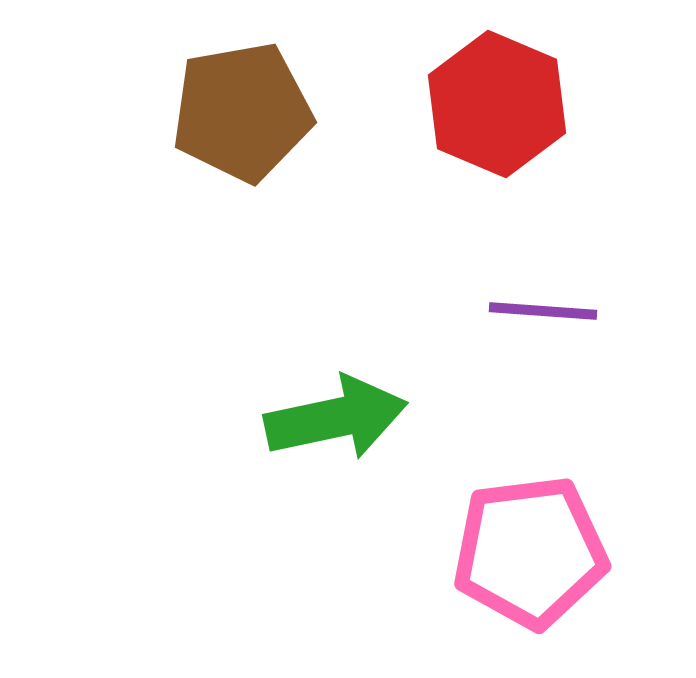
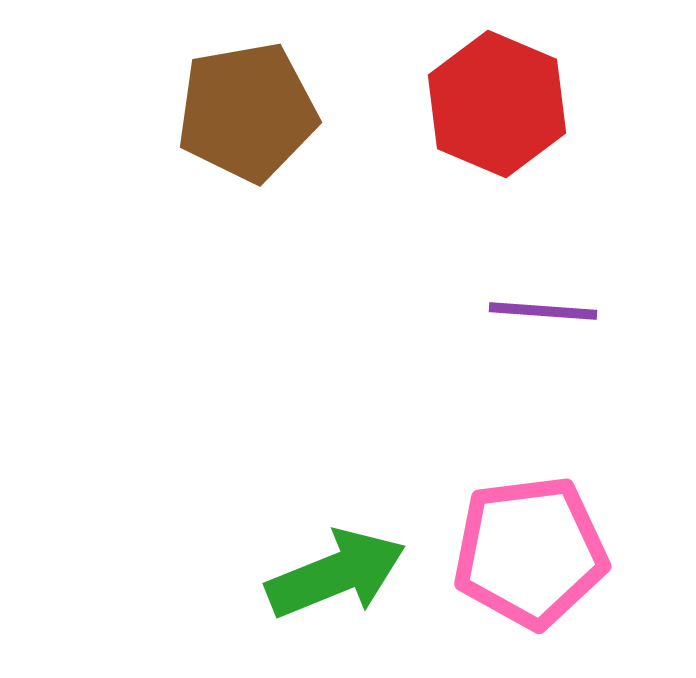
brown pentagon: moved 5 px right
green arrow: moved 156 px down; rotated 10 degrees counterclockwise
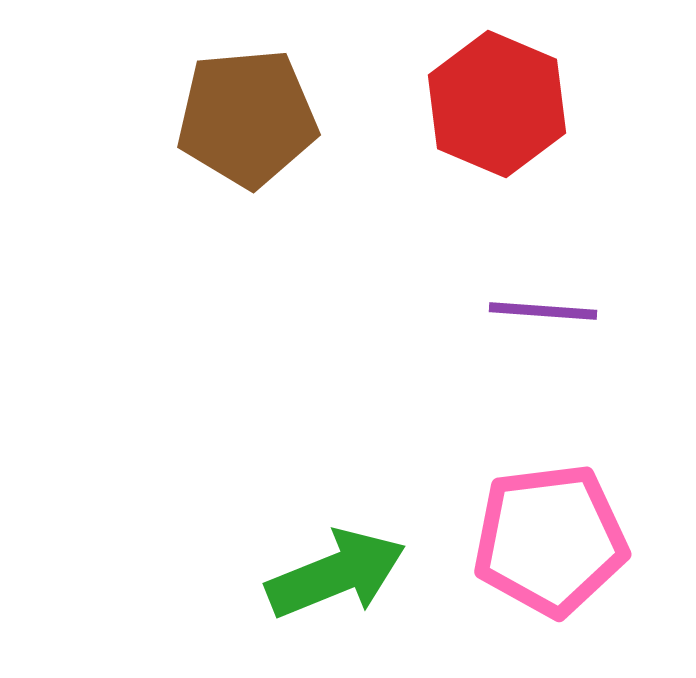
brown pentagon: moved 6 px down; rotated 5 degrees clockwise
pink pentagon: moved 20 px right, 12 px up
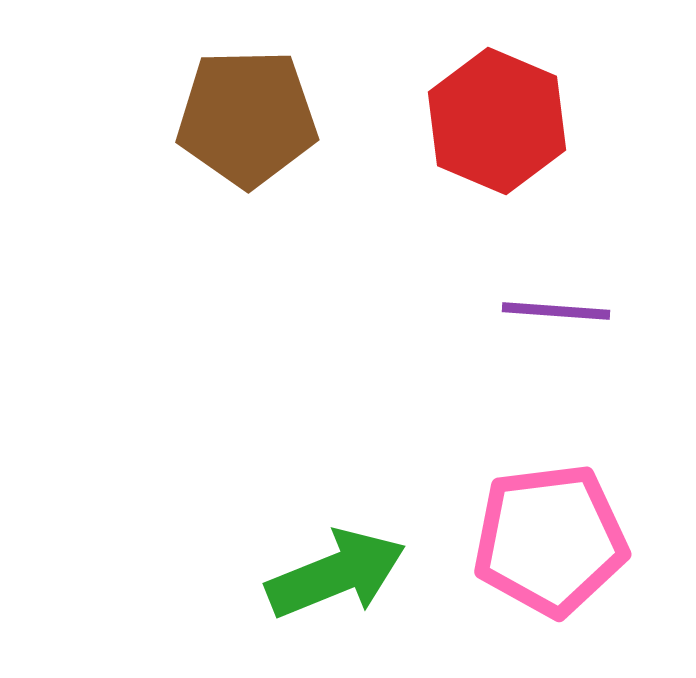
red hexagon: moved 17 px down
brown pentagon: rotated 4 degrees clockwise
purple line: moved 13 px right
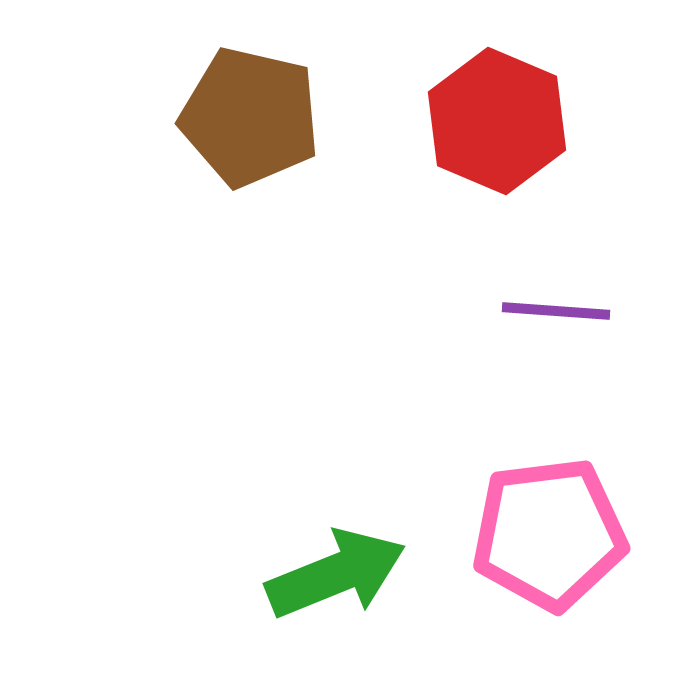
brown pentagon: moved 3 px right, 1 px up; rotated 14 degrees clockwise
pink pentagon: moved 1 px left, 6 px up
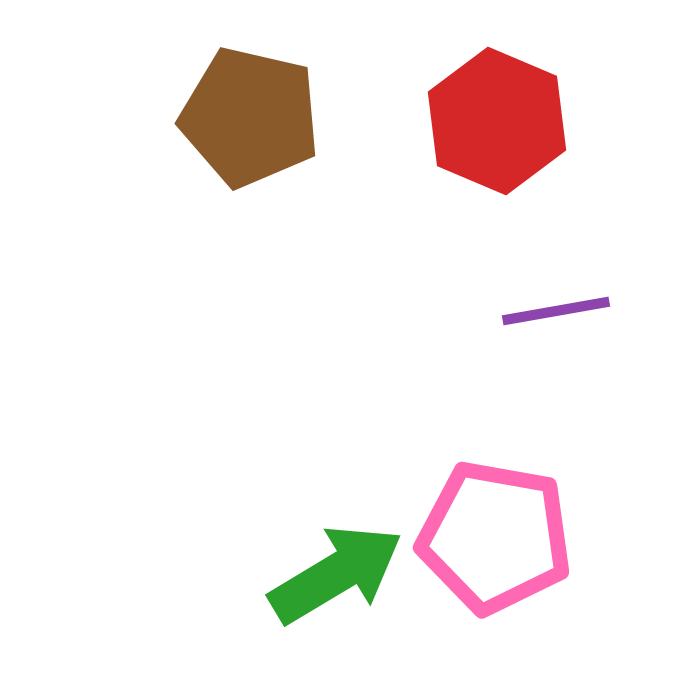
purple line: rotated 14 degrees counterclockwise
pink pentagon: moved 54 px left, 3 px down; rotated 17 degrees clockwise
green arrow: rotated 9 degrees counterclockwise
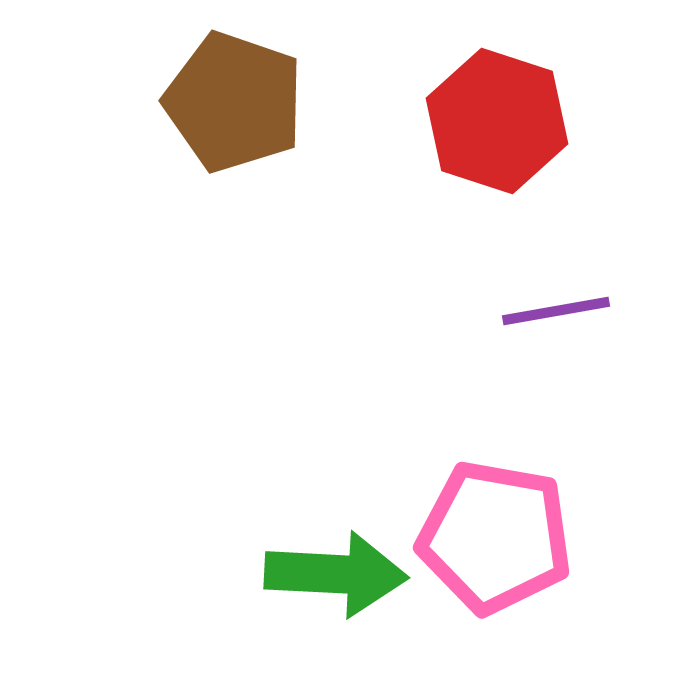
brown pentagon: moved 16 px left, 15 px up; rotated 6 degrees clockwise
red hexagon: rotated 5 degrees counterclockwise
green arrow: rotated 34 degrees clockwise
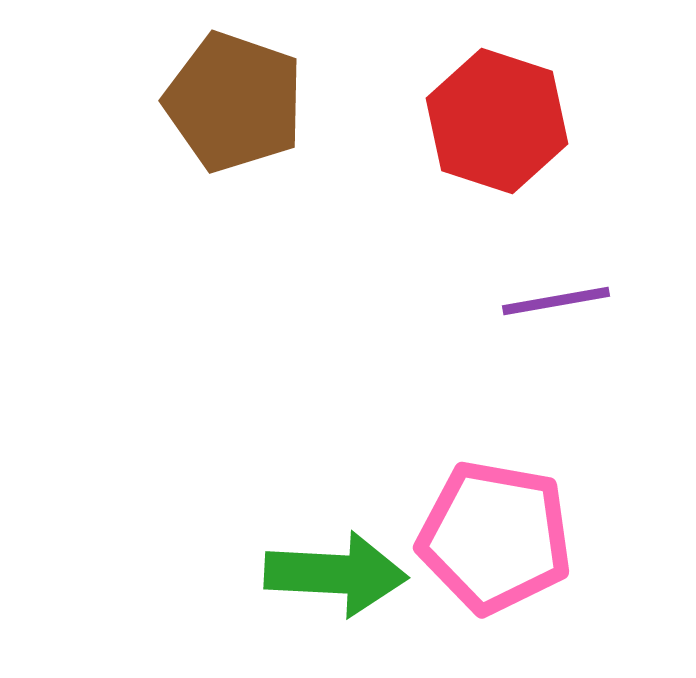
purple line: moved 10 px up
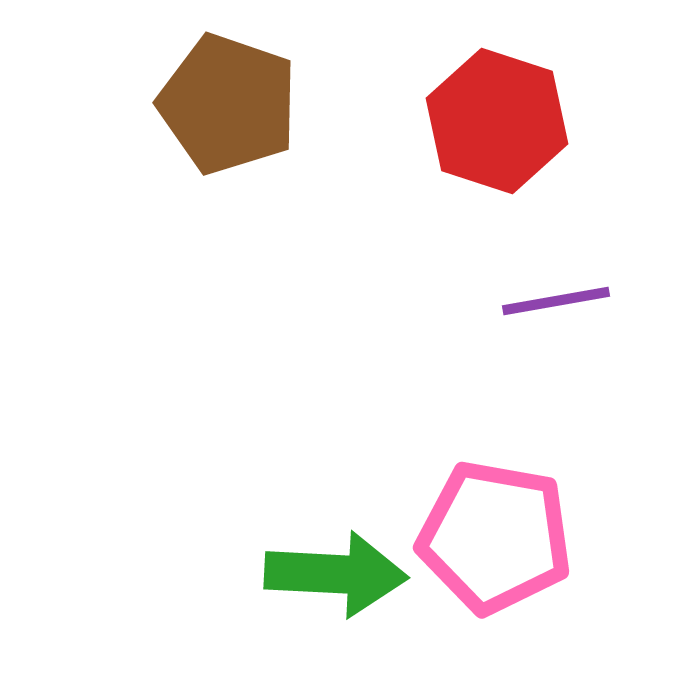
brown pentagon: moved 6 px left, 2 px down
